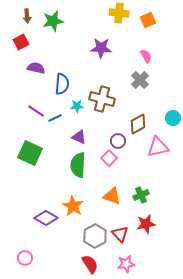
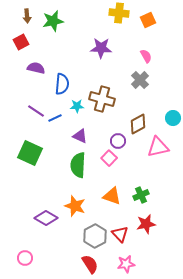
purple triangle: moved 1 px right, 1 px up
orange star: moved 2 px right; rotated 10 degrees counterclockwise
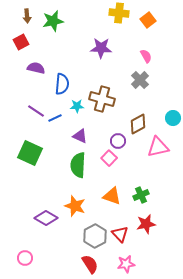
orange square: rotated 14 degrees counterclockwise
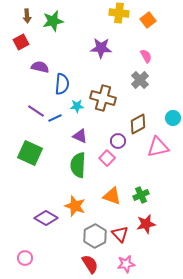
purple semicircle: moved 4 px right, 1 px up
brown cross: moved 1 px right, 1 px up
pink square: moved 2 px left
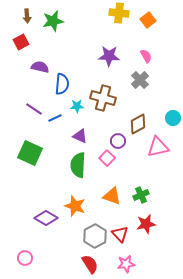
purple star: moved 8 px right, 8 px down
purple line: moved 2 px left, 2 px up
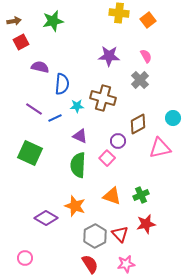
brown arrow: moved 13 px left, 5 px down; rotated 96 degrees counterclockwise
pink triangle: moved 2 px right, 1 px down
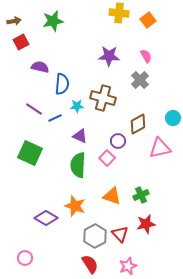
pink star: moved 2 px right, 2 px down; rotated 12 degrees counterclockwise
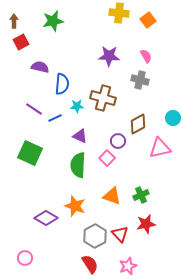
brown arrow: rotated 80 degrees counterclockwise
gray cross: rotated 30 degrees counterclockwise
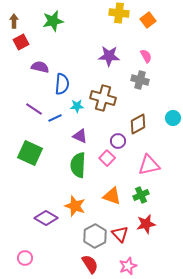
pink triangle: moved 11 px left, 17 px down
